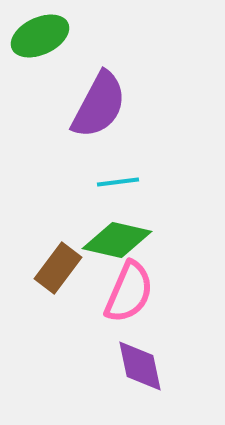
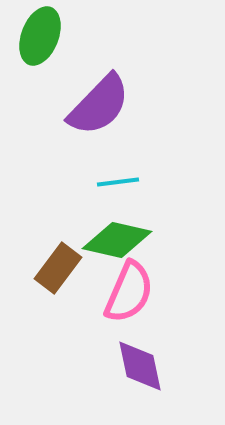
green ellipse: rotated 44 degrees counterclockwise
purple semicircle: rotated 16 degrees clockwise
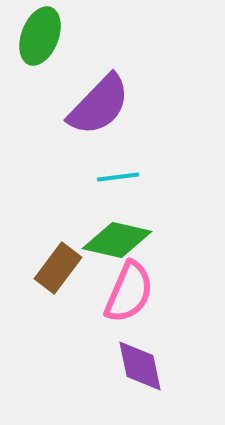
cyan line: moved 5 px up
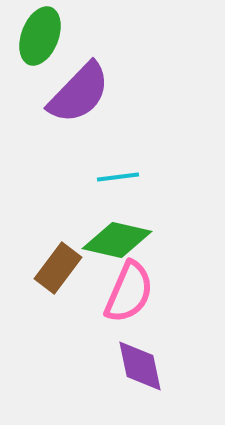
purple semicircle: moved 20 px left, 12 px up
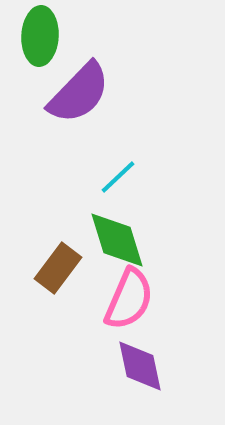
green ellipse: rotated 18 degrees counterclockwise
cyan line: rotated 36 degrees counterclockwise
green diamond: rotated 60 degrees clockwise
pink semicircle: moved 7 px down
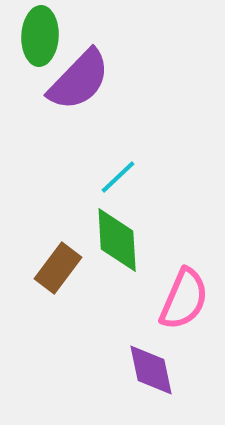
purple semicircle: moved 13 px up
green diamond: rotated 14 degrees clockwise
pink semicircle: moved 55 px right
purple diamond: moved 11 px right, 4 px down
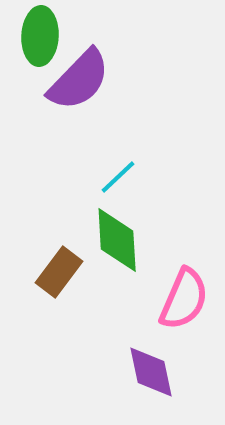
brown rectangle: moved 1 px right, 4 px down
purple diamond: moved 2 px down
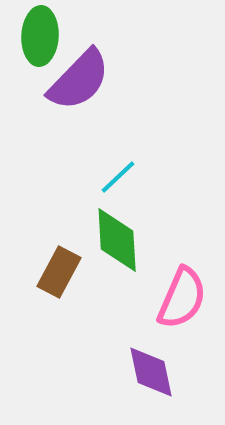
brown rectangle: rotated 9 degrees counterclockwise
pink semicircle: moved 2 px left, 1 px up
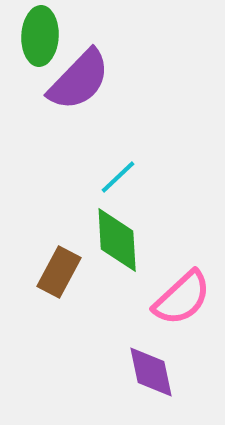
pink semicircle: rotated 24 degrees clockwise
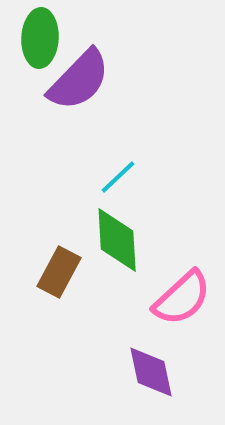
green ellipse: moved 2 px down
